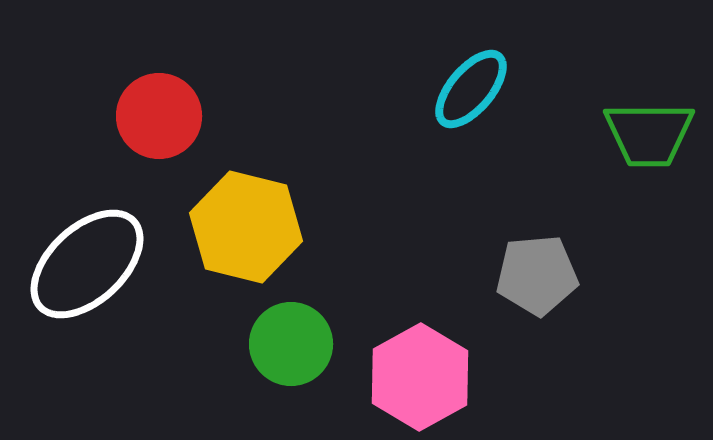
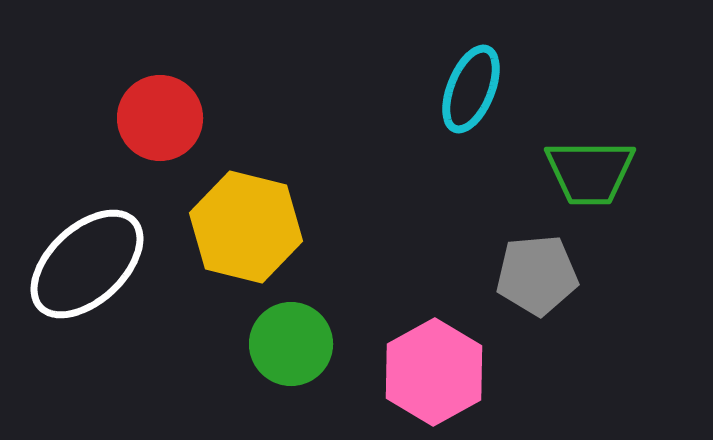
cyan ellipse: rotated 18 degrees counterclockwise
red circle: moved 1 px right, 2 px down
green trapezoid: moved 59 px left, 38 px down
pink hexagon: moved 14 px right, 5 px up
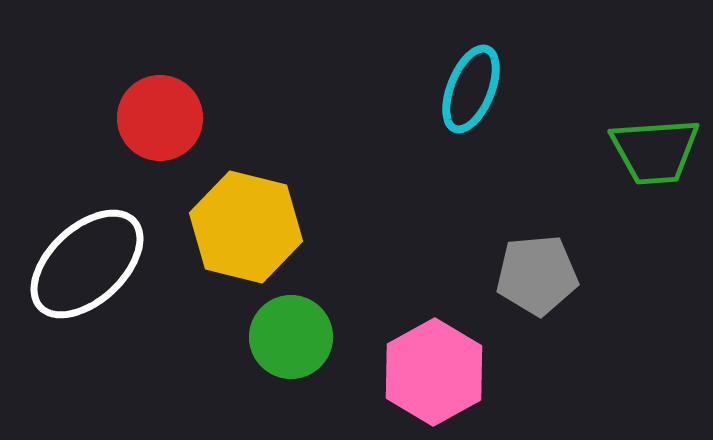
green trapezoid: moved 65 px right, 21 px up; rotated 4 degrees counterclockwise
green circle: moved 7 px up
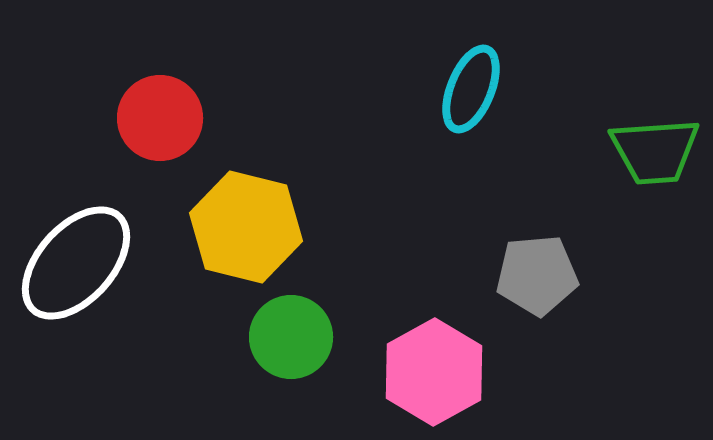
white ellipse: moved 11 px left, 1 px up; rotated 5 degrees counterclockwise
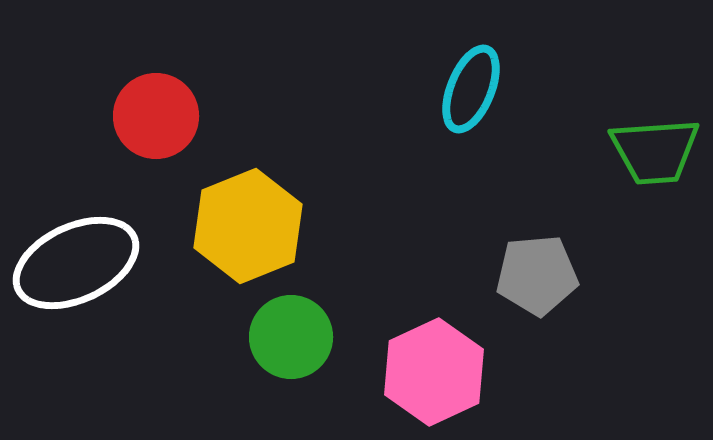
red circle: moved 4 px left, 2 px up
yellow hexagon: moved 2 px right, 1 px up; rotated 24 degrees clockwise
white ellipse: rotated 23 degrees clockwise
pink hexagon: rotated 4 degrees clockwise
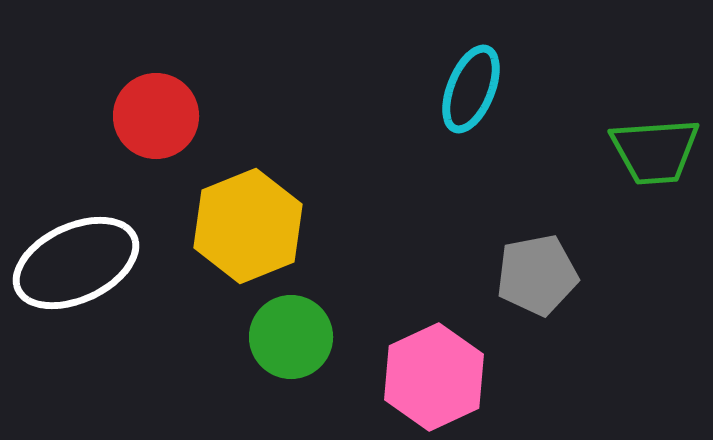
gray pentagon: rotated 6 degrees counterclockwise
pink hexagon: moved 5 px down
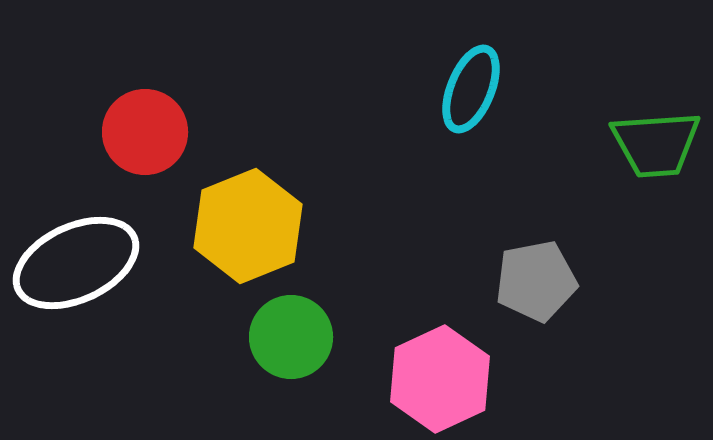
red circle: moved 11 px left, 16 px down
green trapezoid: moved 1 px right, 7 px up
gray pentagon: moved 1 px left, 6 px down
pink hexagon: moved 6 px right, 2 px down
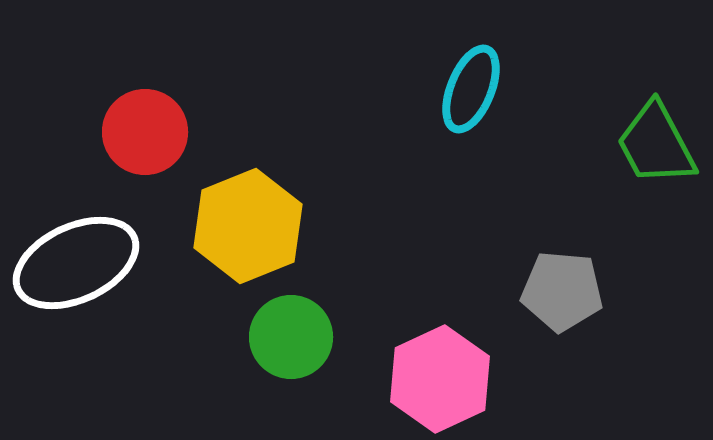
green trapezoid: rotated 66 degrees clockwise
gray pentagon: moved 26 px right, 10 px down; rotated 16 degrees clockwise
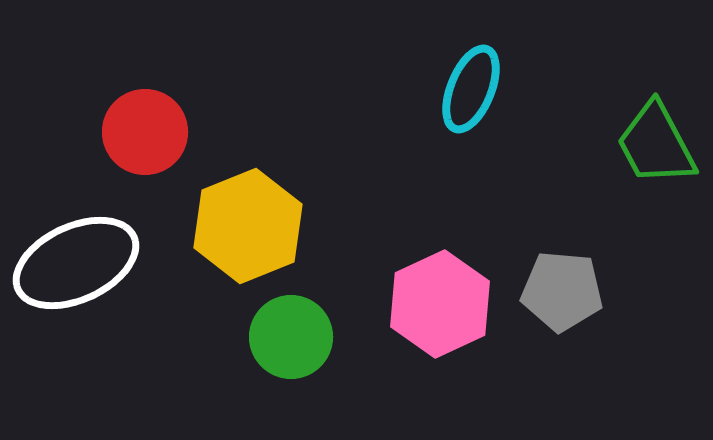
pink hexagon: moved 75 px up
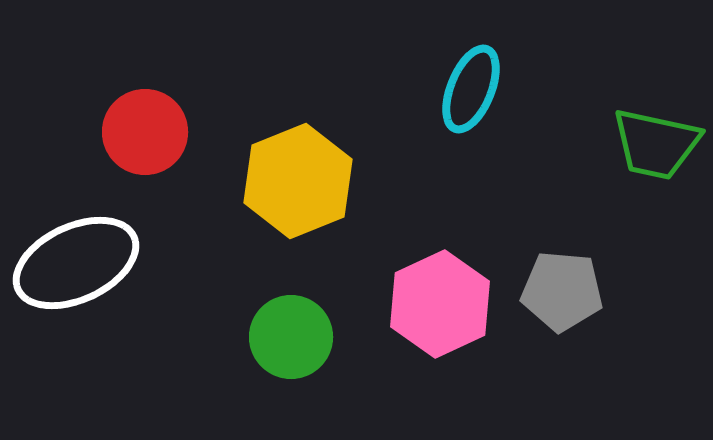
green trapezoid: rotated 50 degrees counterclockwise
yellow hexagon: moved 50 px right, 45 px up
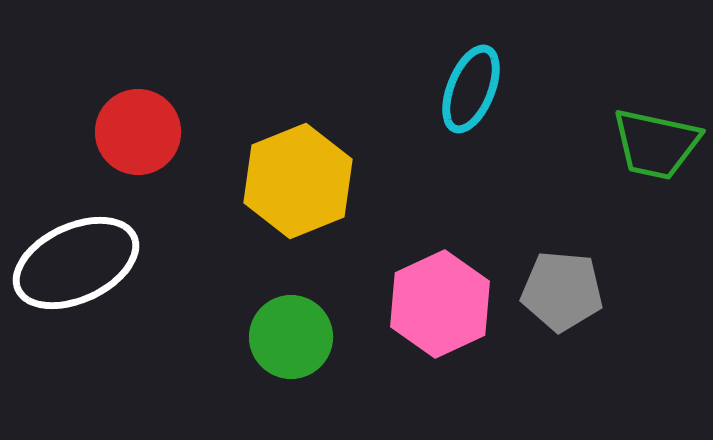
red circle: moved 7 px left
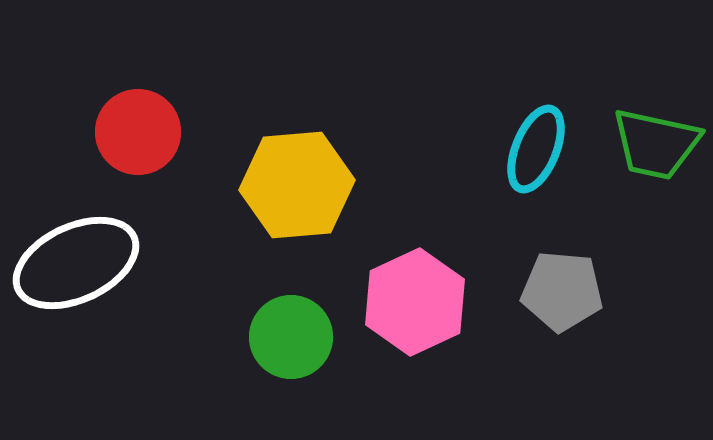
cyan ellipse: moved 65 px right, 60 px down
yellow hexagon: moved 1 px left, 4 px down; rotated 17 degrees clockwise
pink hexagon: moved 25 px left, 2 px up
